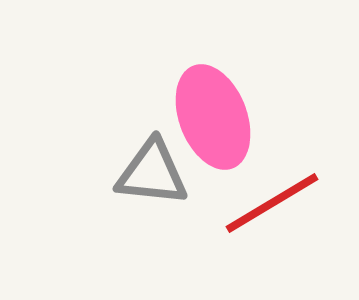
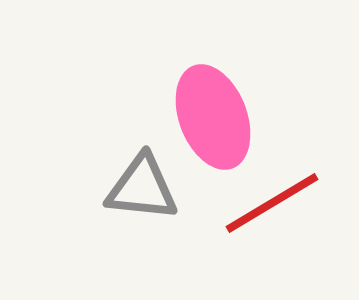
gray triangle: moved 10 px left, 15 px down
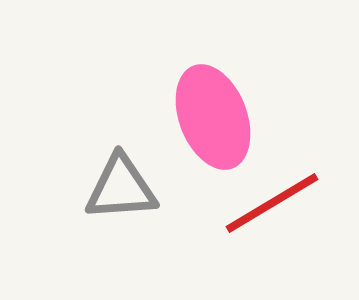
gray triangle: moved 21 px left; rotated 10 degrees counterclockwise
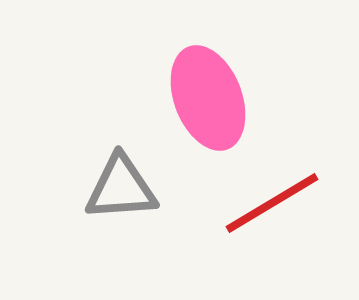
pink ellipse: moved 5 px left, 19 px up
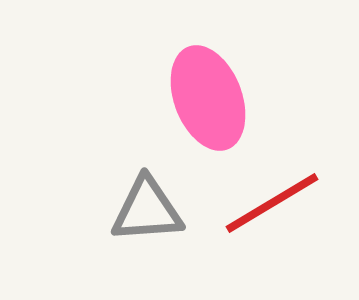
gray triangle: moved 26 px right, 22 px down
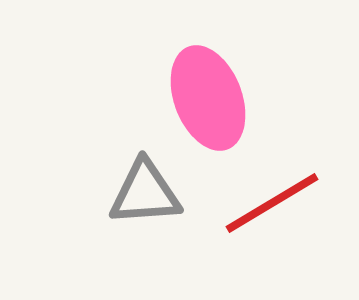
gray triangle: moved 2 px left, 17 px up
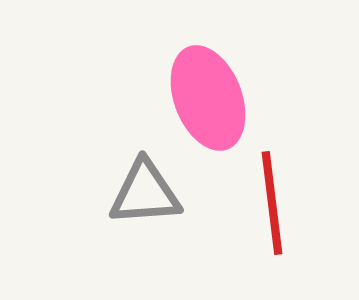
red line: rotated 66 degrees counterclockwise
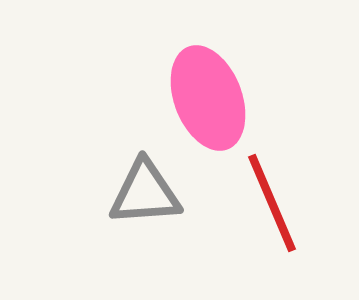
red line: rotated 16 degrees counterclockwise
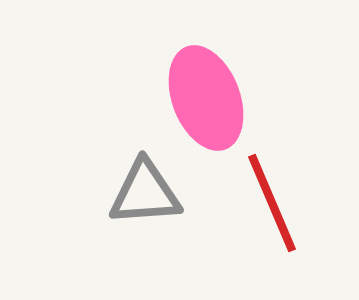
pink ellipse: moved 2 px left
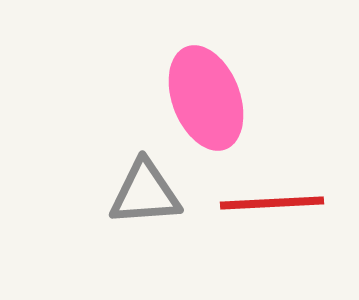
red line: rotated 70 degrees counterclockwise
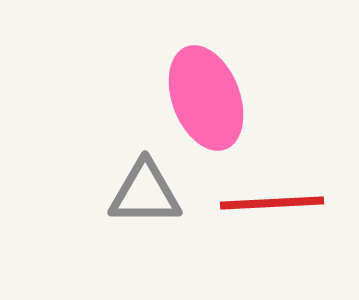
gray triangle: rotated 4 degrees clockwise
